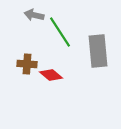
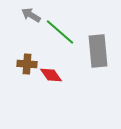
gray arrow: moved 3 px left; rotated 18 degrees clockwise
green line: rotated 16 degrees counterclockwise
red diamond: rotated 15 degrees clockwise
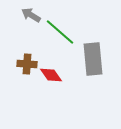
gray rectangle: moved 5 px left, 8 px down
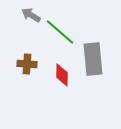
red diamond: moved 11 px right; rotated 35 degrees clockwise
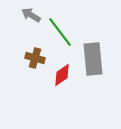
green line: rotated 12 degrees clockwise
brown cross: moved 8 px right, 6 px up; rotated 12 degrees clockwise
red diamond: rotated 55 degrees clockwise
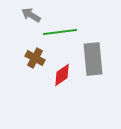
green line: rotated 60 degrees counterclockwise
brown cross: rotated 12 degrees clockwise
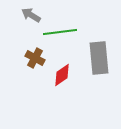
gray rectangle: moved 6 px right, 1 px up
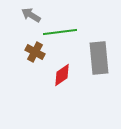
brown cross: moved 6 px up
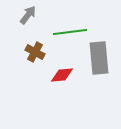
gray arrow: moved 3 px left; rotated 96 degrees clockwise
green line: moved 10 px right
red diamond: rotated 30 degrees clockwise
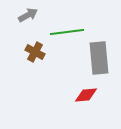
gray arrow: rotated 24 degrees clockwise
green line: moved 3 px left
red diamond: moved 24 px right, 20 px down
